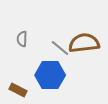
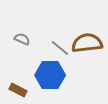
gray semicircle: rotated 112 degrees clockwise
brown semicircle: moved 3 px right
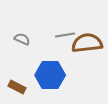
gray line: moved 5 px right, 13 px up; rotated 48 degrees counterclockwise
brown rectangle: moved 1 px left, 3 px up
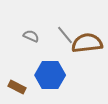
gray line: rotated 60 degrees clockwise
gray semicircle: moved 9 px right, 3 px up
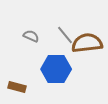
blue hexagon: moved 6 px right, 6 px up
brown rectangle: rotated 12 degrees counterclockwise
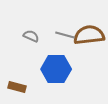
gray line: rotated 36 degrees counterclockwise
brown semicircle: moved 2 px right, 8 px up
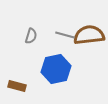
gray semicircle: rotated 84 degrees clockwise
blue hexagon: rotated 12 degrees counterclockwise
brown rectangle: moved 1 px up
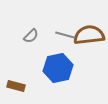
gray semicircle: rotated 28 degrees clockwise
blue hexagon: moved 2 px right, 1 px up
brown rectangle: moved 1 px left
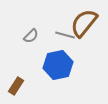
brown semicircle: moved 5 px left, 12 px up; rotated 44 degrees counterclockwise
blue hexagon: moved 3 px up
brown rectangle: rotated 72 degrees counterclockwise
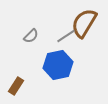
brown semicircle: rotated 8 degrees counterclockwise
gray line: moved 1 px right, 1 px down; rotated 48 degrees counterclockwise
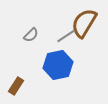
gray semicircle: moved 1 px up
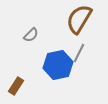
brown semicircle: moved 5 px left, 4 px up
gray line: moved 13 px right, 17 px down; rotated 30 degrees counterclockwise
